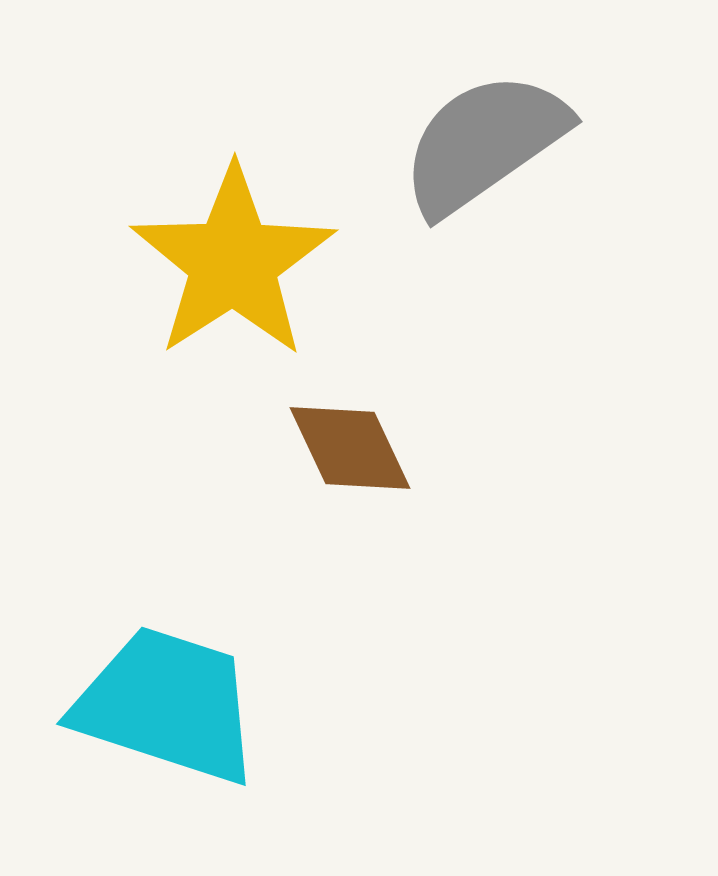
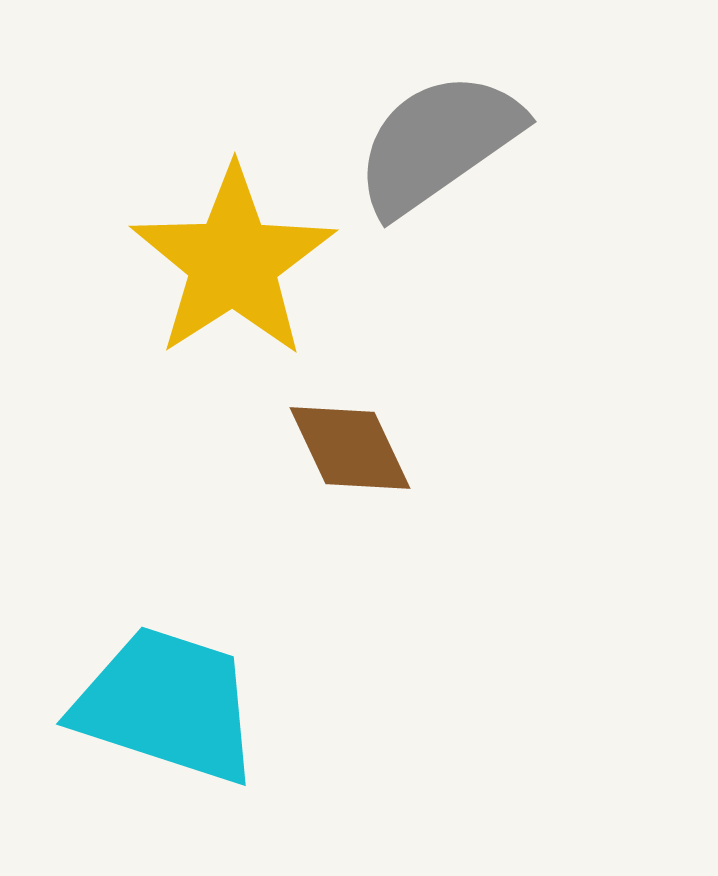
gray semicircle: moved 46 px left
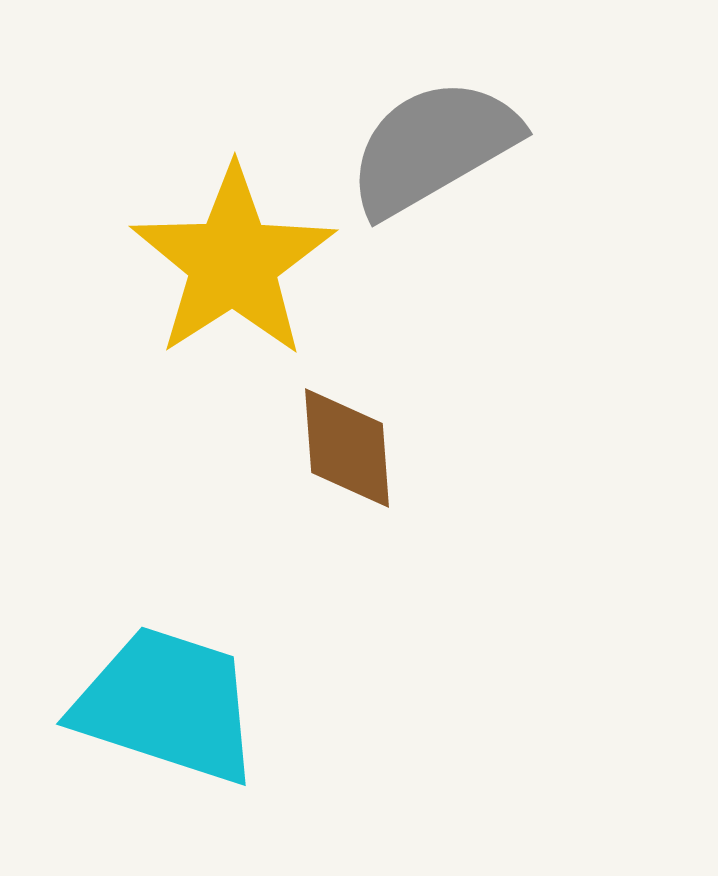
gray semicircle: moved 5 px left, 4 px down; rotated 5 degrees clockwise
brown diamond: moved 3 px left; rotated 21 degrees clockwise
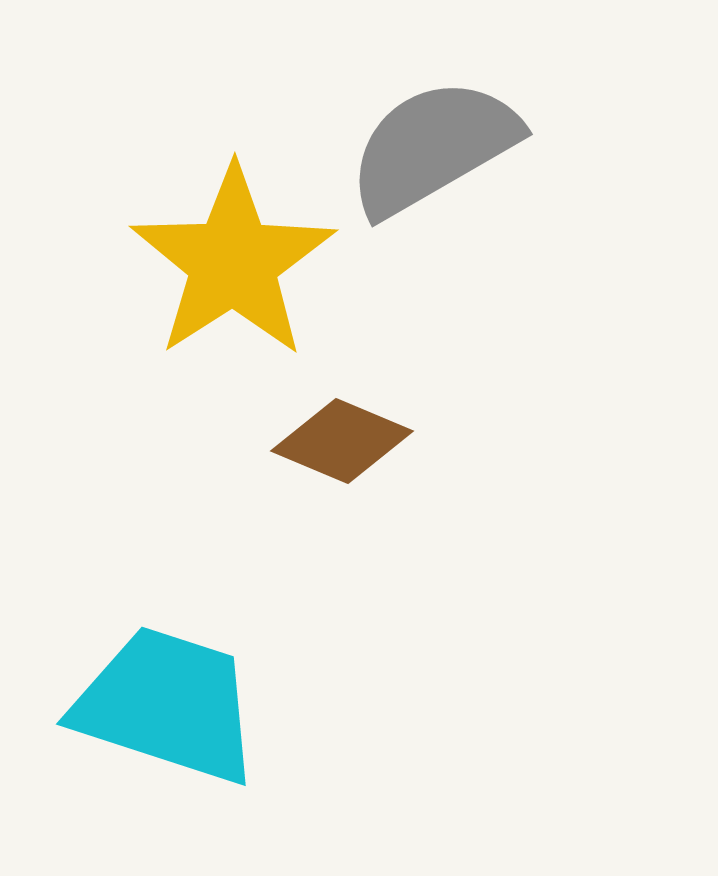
brown diamond: moved 5 px left, 7 px up; rotated 63 degrees counterclockwise
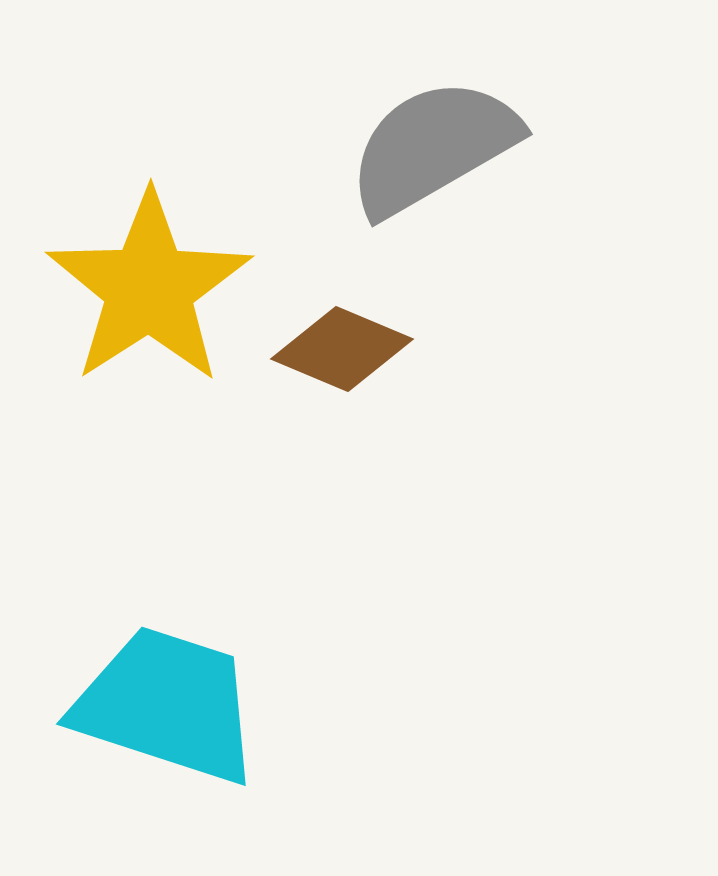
yellow star: moved 84 px left, 26 px down
brown diamond: moved 92 px up
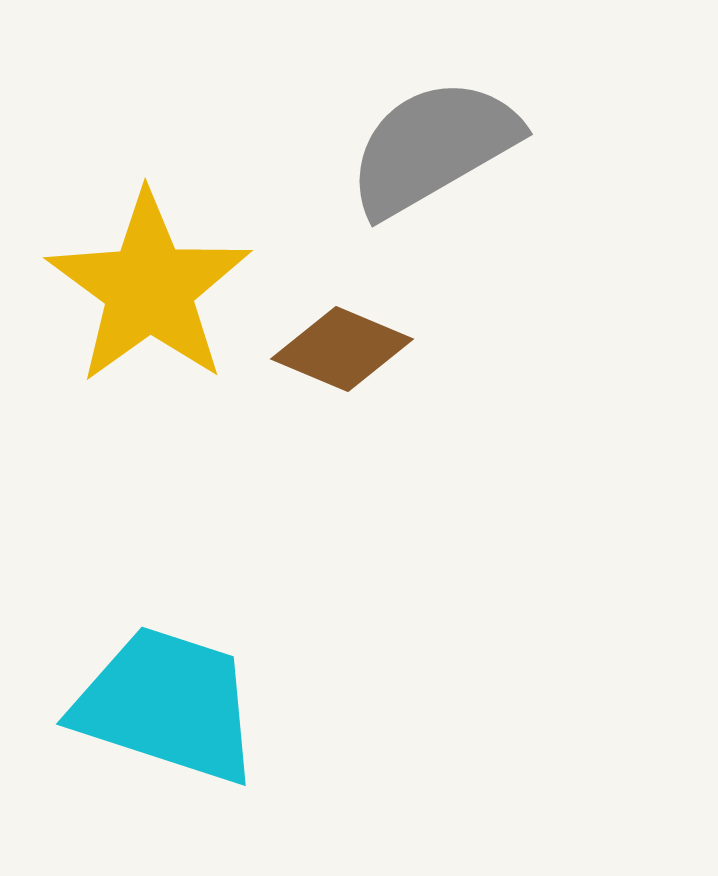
yellow star: rotated 3 degrees counterclockwise
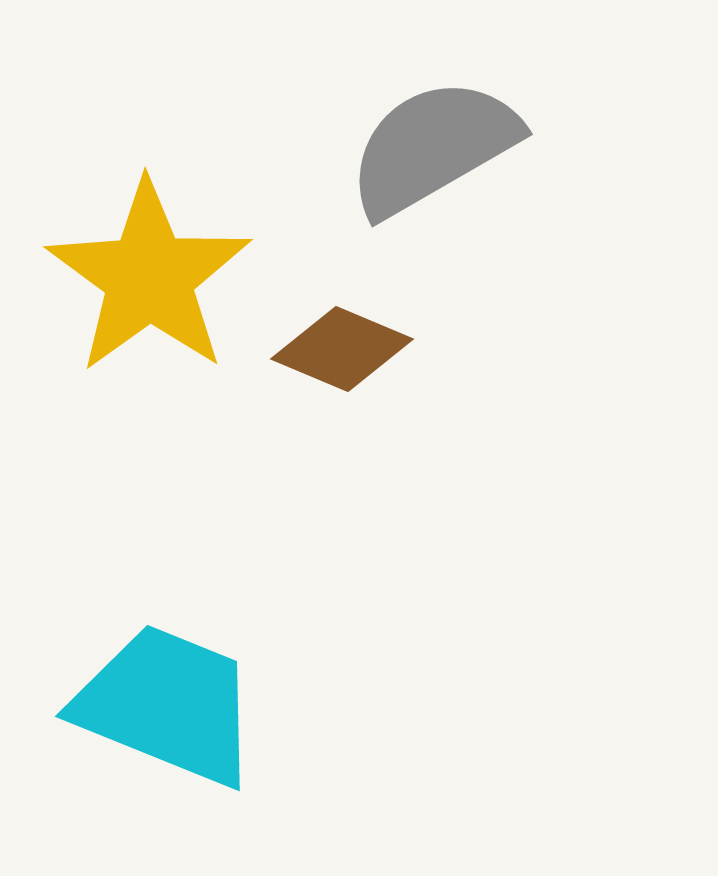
yellow star: moved 11 px up
cyan trapezoid: rotated 4 degrees clockwise
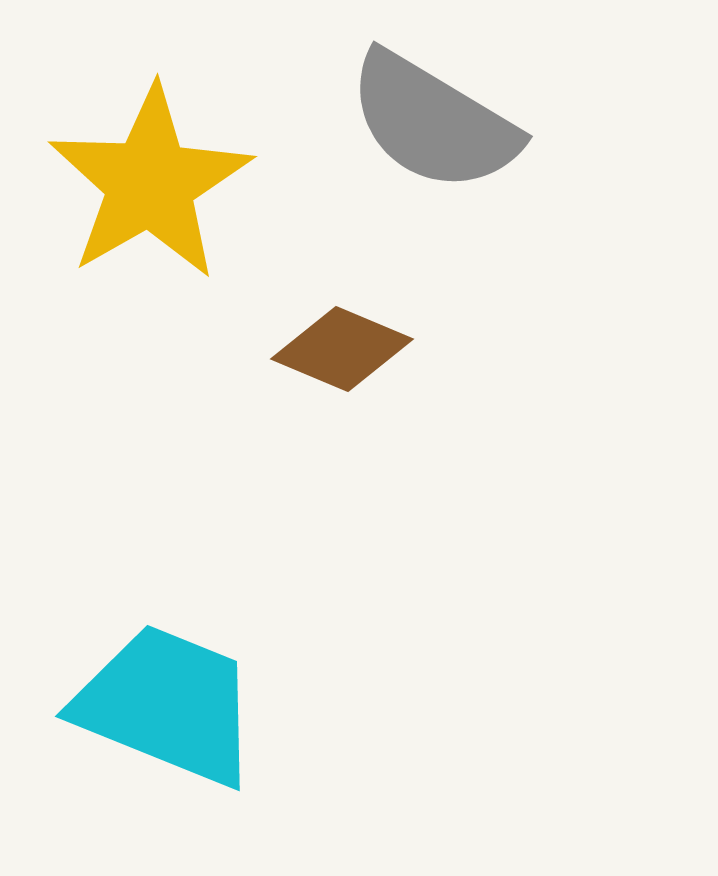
gray semicircle: moved 25 px up; rotated 119 degrees counterclockwise
yellow star: moved 1 px right, 94 px up; rotated 6 degrees clockwise
